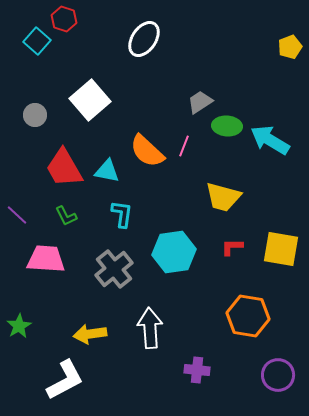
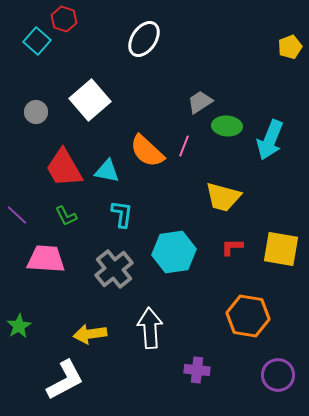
gray circle: moved 1 px right, 3 px up
cyan arrow: rotated 99 degrees counterclockwise
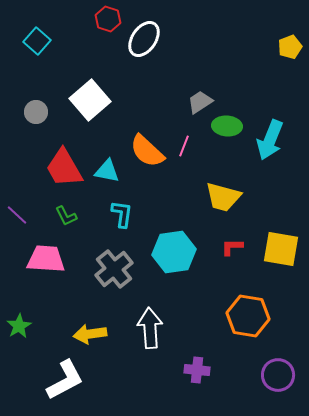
red hexagon: moved 44 px right
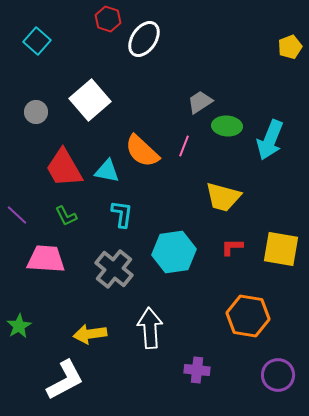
orange semicircle: moved 5 px left
gray cross: rotated 12 degrees counterclockwise
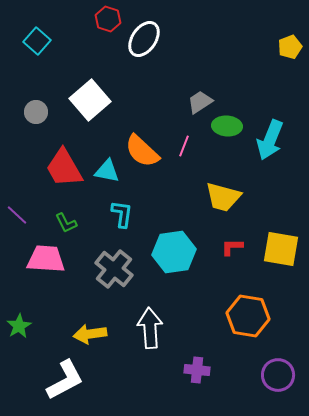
green L-shape: moved 7 px down
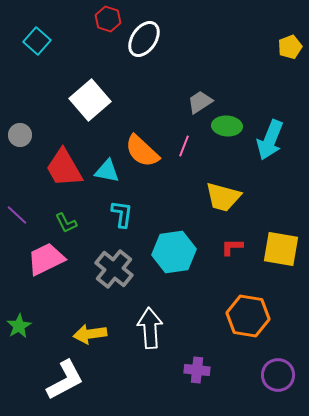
gray circle: moved 16 px left, 23 px down
pink trapezoid: rotated 30 degrees counterclockwise
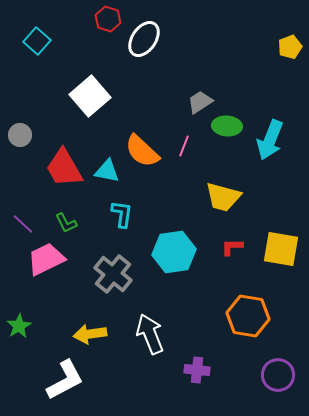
white square: moved 4 px up
purple line: moved 6 px right, 9 px down
gray cross: moved 1 px left, 5 px down
white arrow: moved 6 px down; rotated 18 degrees counterclockwise
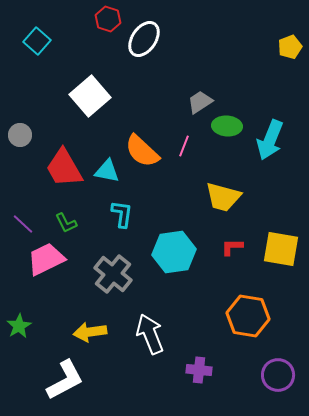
yellow arrow: moved 2 px up
purple cross: moved 2 px right
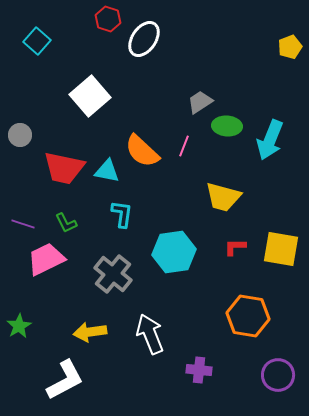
red trapezoid: rotated 48 degrees counterclockwise
purple line: rotated 25 degrees counterclockwise
red L-shape: moved 3 px right
